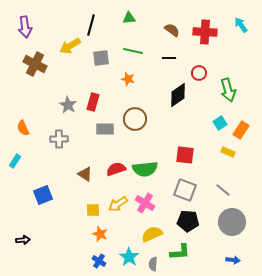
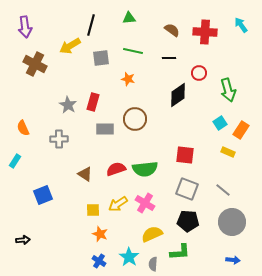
gray square at (185, 190): moved 2 px right, 1 px up
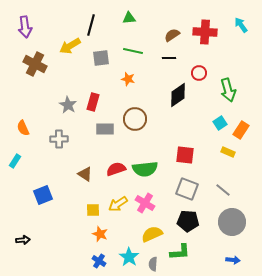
brown semicircle at (172, 30): moved 5 px down; rotated 70 degrees counterclockwise
